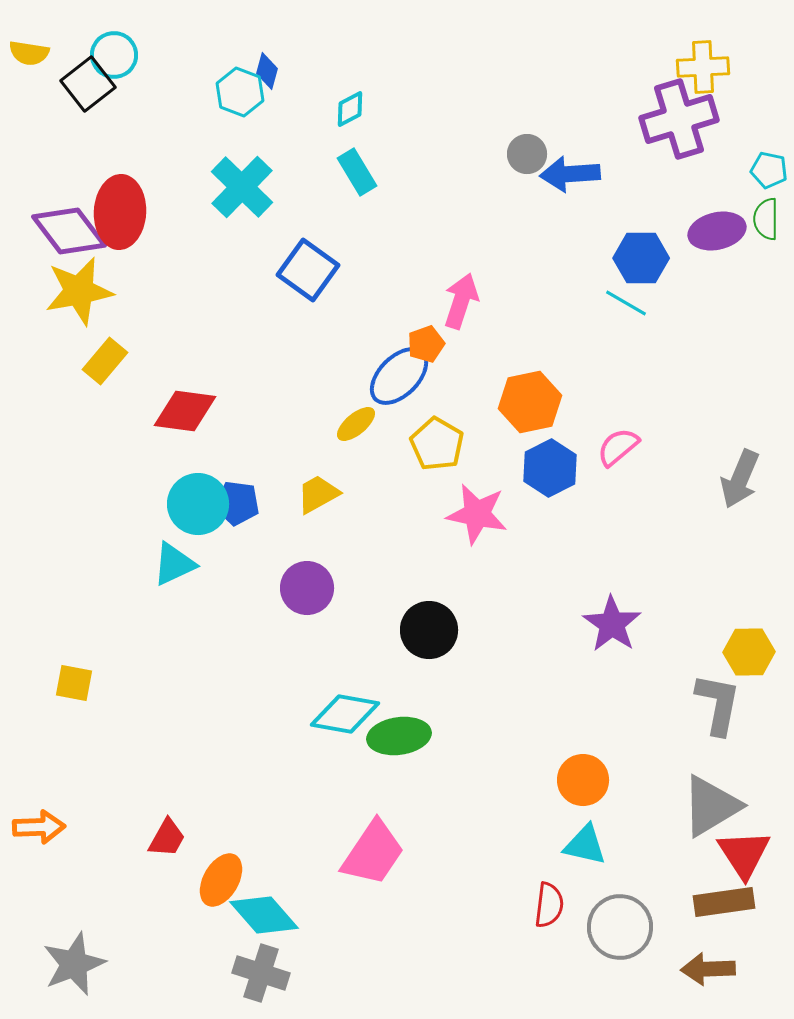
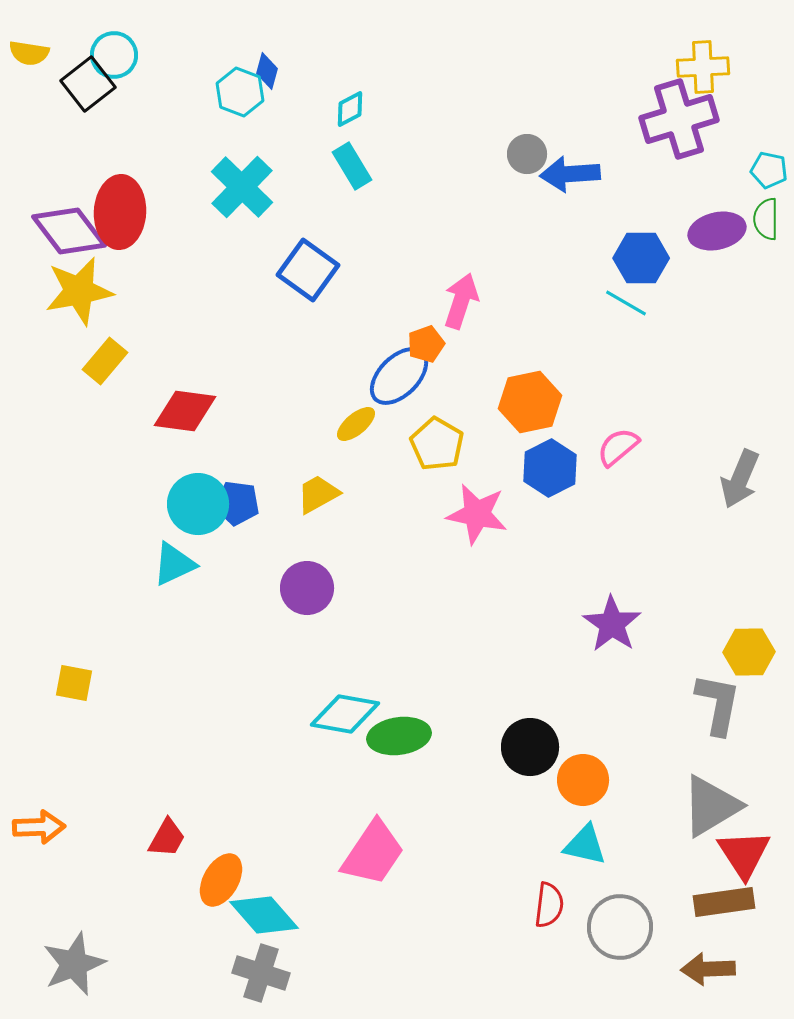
cyan rectangle at (357, 172): moved 5 px left, 6 px up
black circle at (429, 630): moved 101 px right, 117 px down
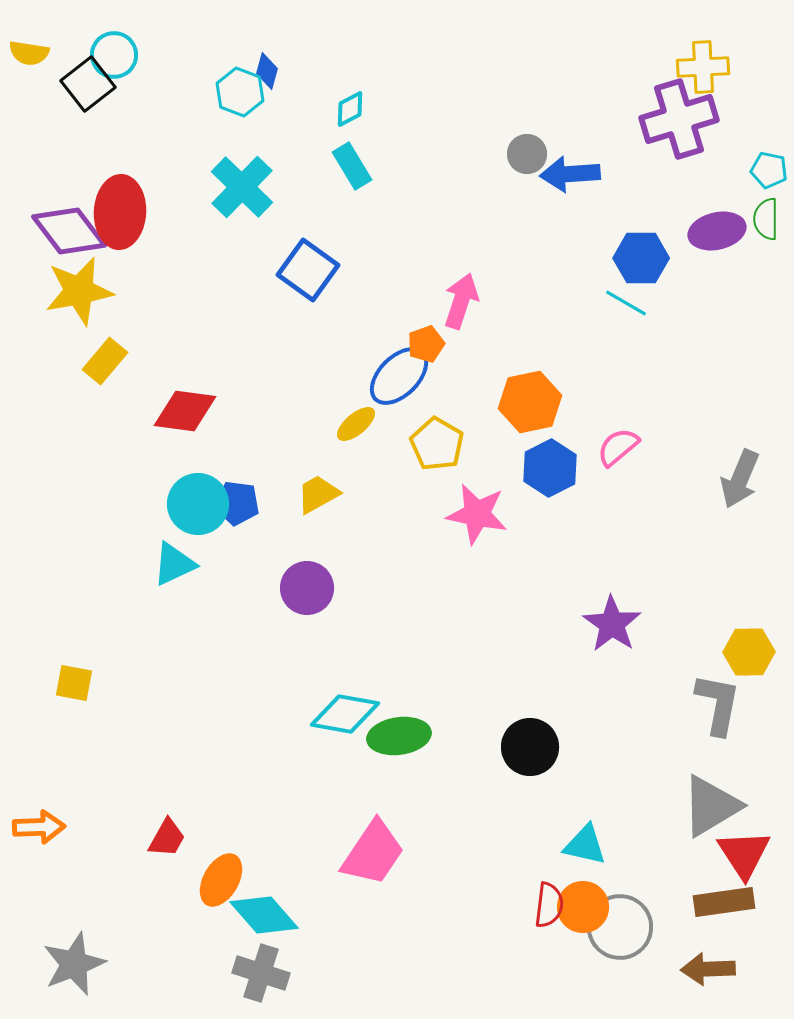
orange circle at (583, 780): moved 127 px down
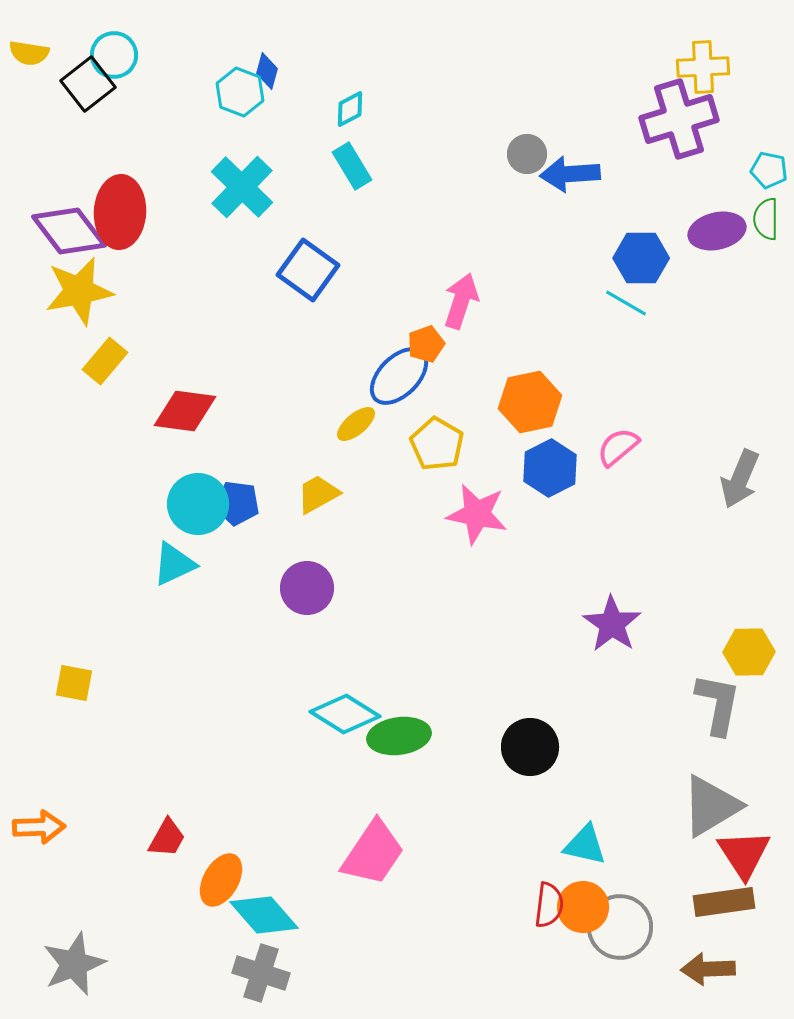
cyan diamond at (345, 714): rotated 22 degrees clockwise
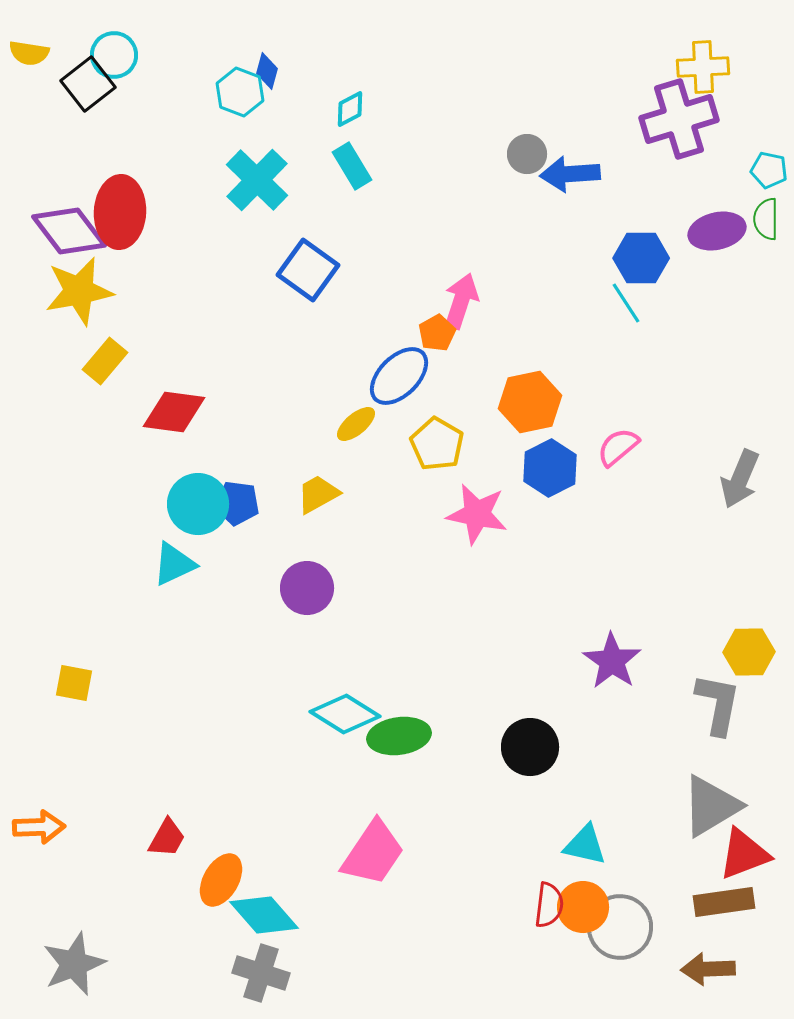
cyan cross at (242, 187): moved 15 px right, 7 px up
cyan line at (626, 303): rotated 27 degrees clockwise
orange pentagon at (426, 344): moved 11 px right, 11 px up; rotated 9 degrees counterclockwise
red diamond at (185, 411): moved 11 px left, 1 px down
purple star at (612, 624): moved 37 px down
red triangle at (744, 854): rotated 42 degrees clockwise
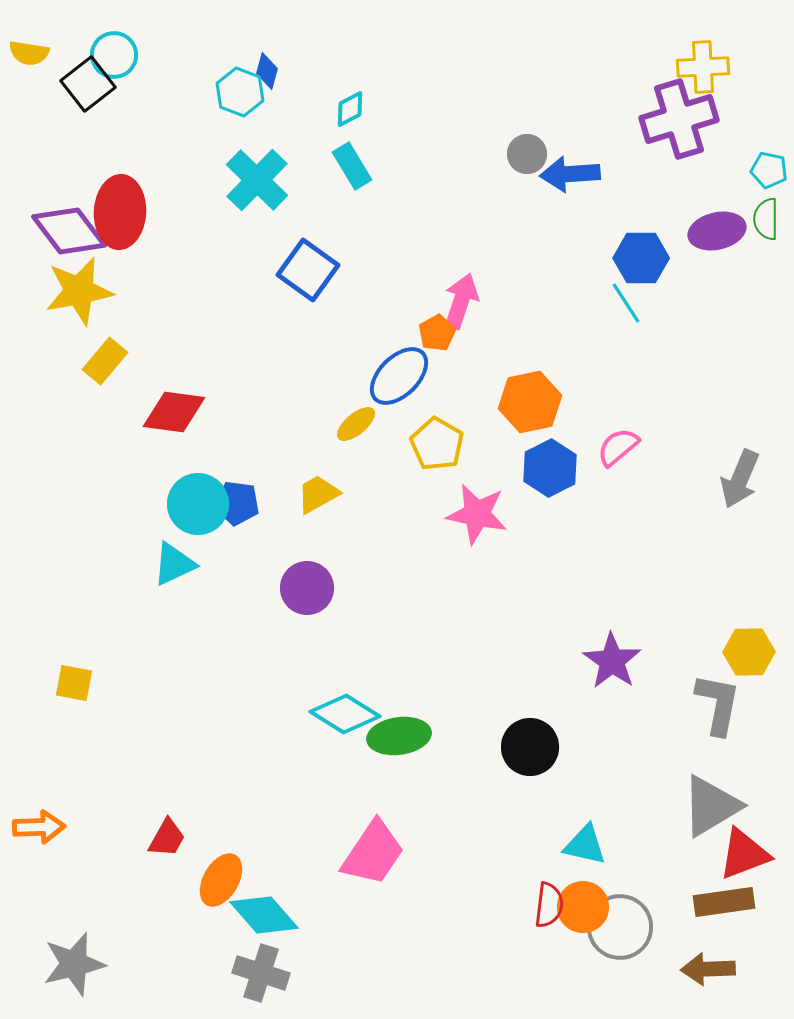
gray star at (74, 964): rotated 8 degrees clockwise
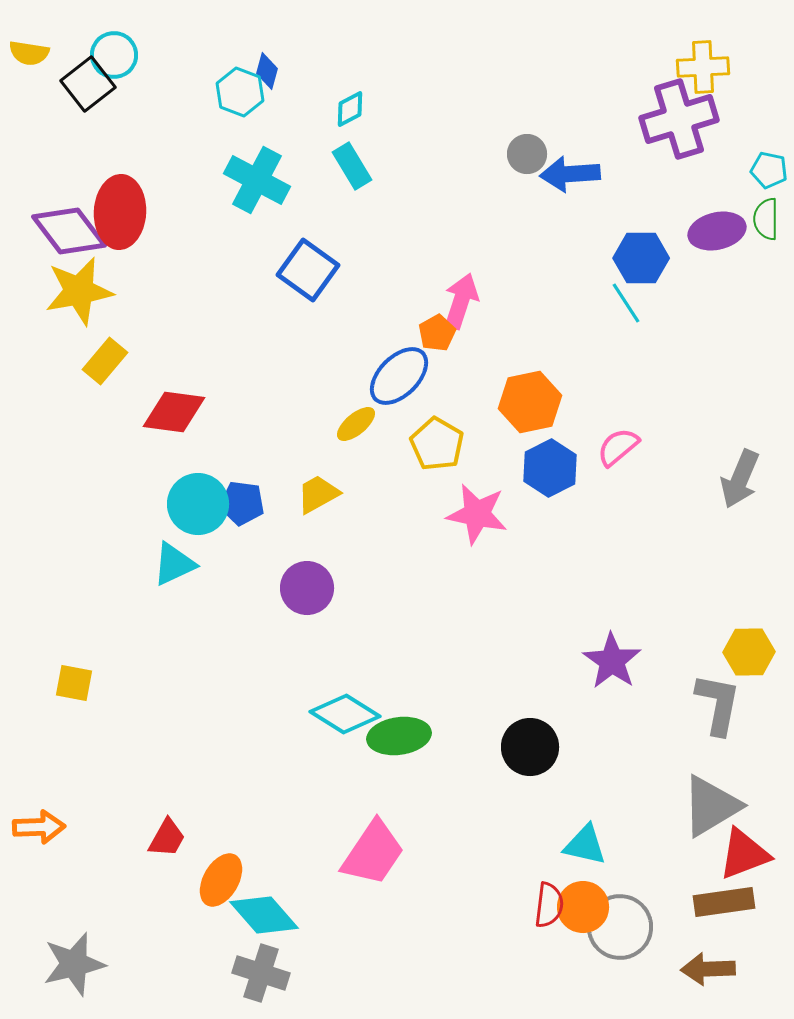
cyan cross at (257, 180): rotated 16 degrees counterclockwise
blue pentagon at (237, 503): moved 5 px right
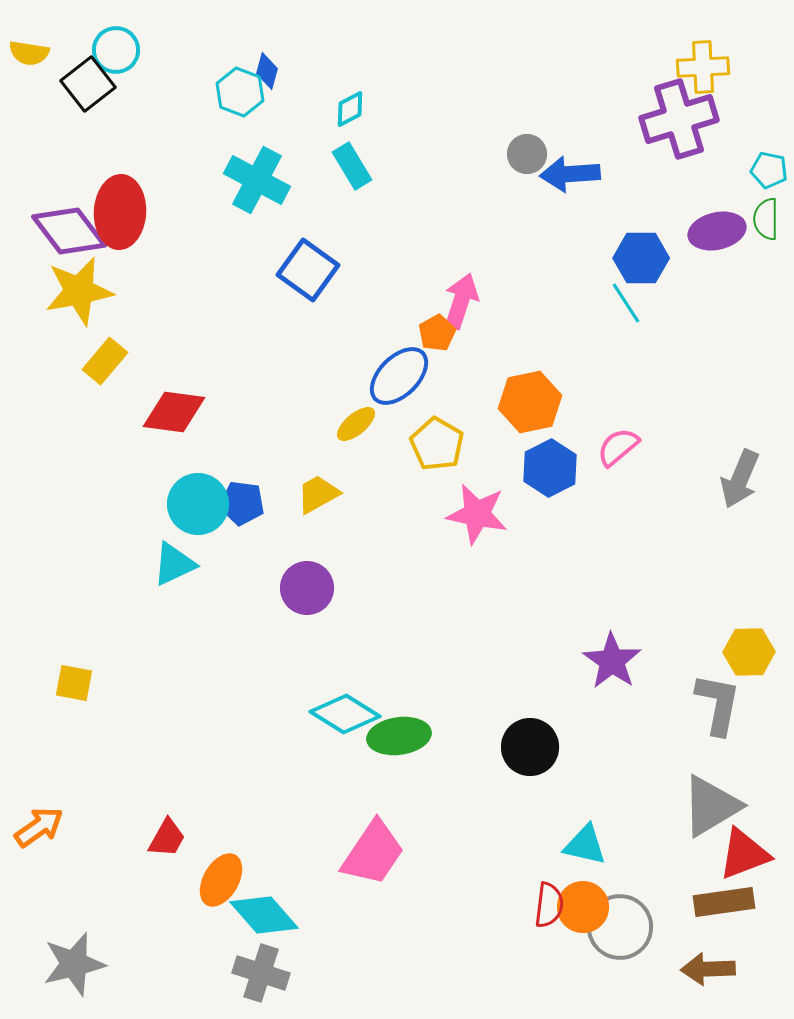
cyan circle at (114, 55): moved 2 px right, 5 px up
orange arrow at (39, 827): rotated 33 degrees counterclockwise
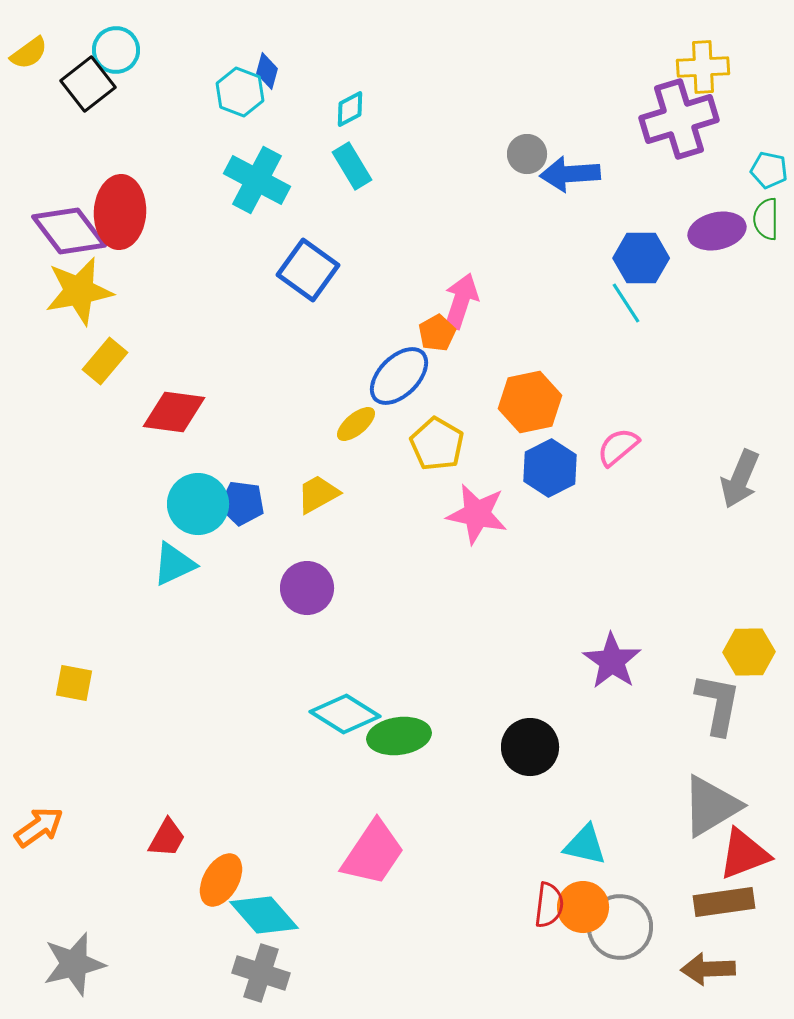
yellow semicircle at (29, 53): rotated 45 degrees counterclockwise
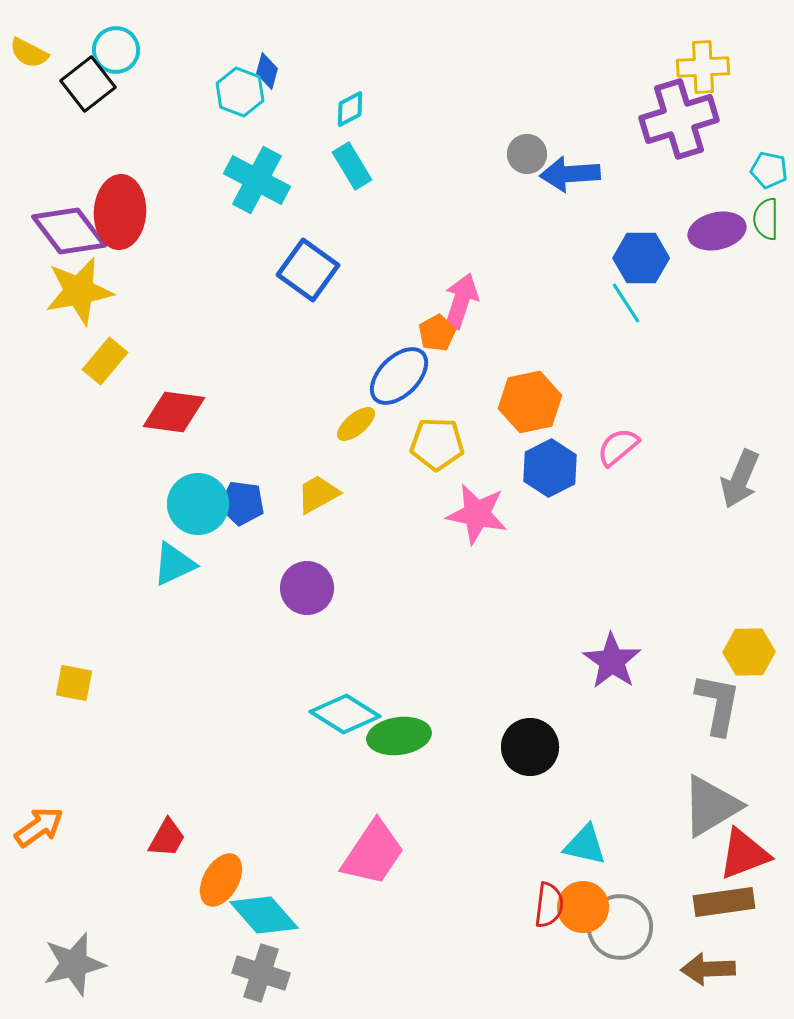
yellow semicircle at (29, 53): rotated 63 degrees clockwise
yellow pentagon at (437, 444): rotated 28 degrees counterclockwise
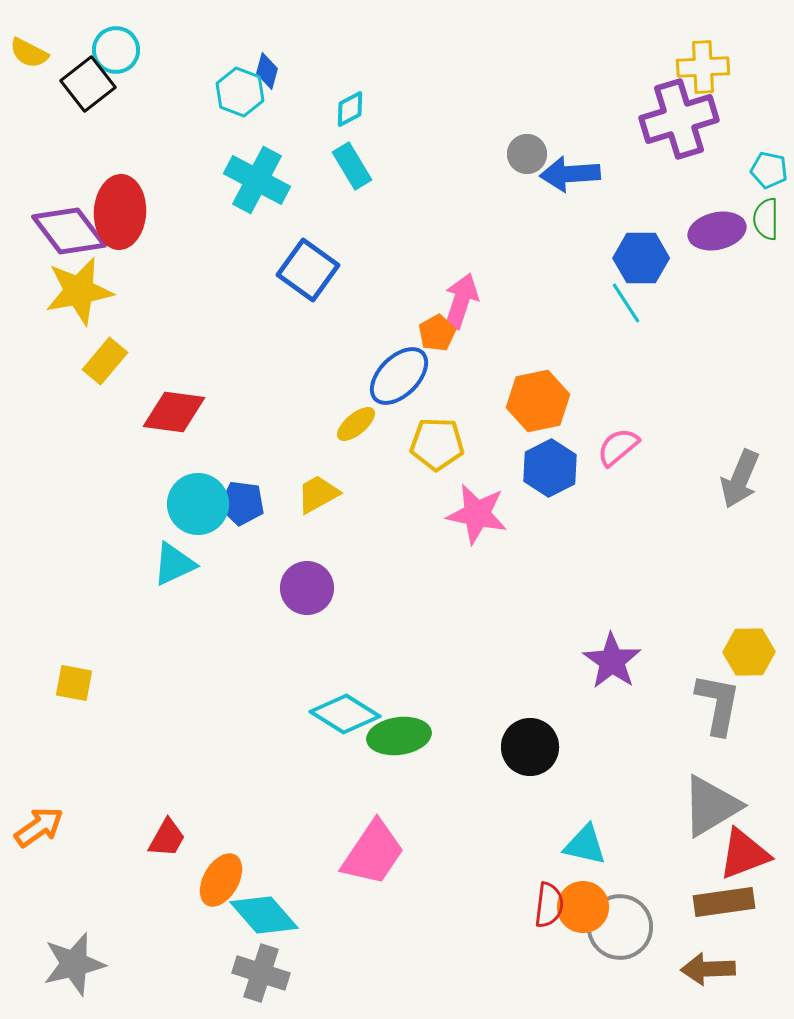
orange hexagon at (530, 402): moved 8 px right, 1 px up
